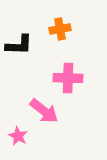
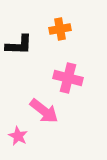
pink cross: rotated 12 degrees clockwise
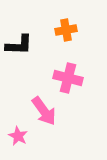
orange cross: moved 6 px right, 1 px down
pink arrow: rotated 16 degrees clockwise
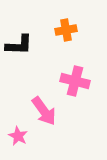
pink cross: moved 7 px right, 3 px down
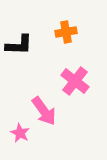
orange cross: moved 2 px down
pink cross: rotated 24 degrees clockwise
pink star: moved 2 px right, 3 px up
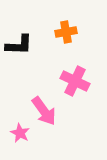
pink cross: rotated 12 degrees counterclockwise
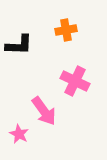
orange cross: moved 2 px up
pink star: moved 1 px left, 1 px down
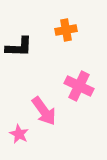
black L-shape: moved 2 px down
pink cross: moved 4 px right, 5 px down
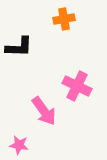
orange cross: moved 2 px left, 11 px up
pink cross: moved 2 px left
pink star: moved 11 px down; rotated 18 degrees counterclockwise
